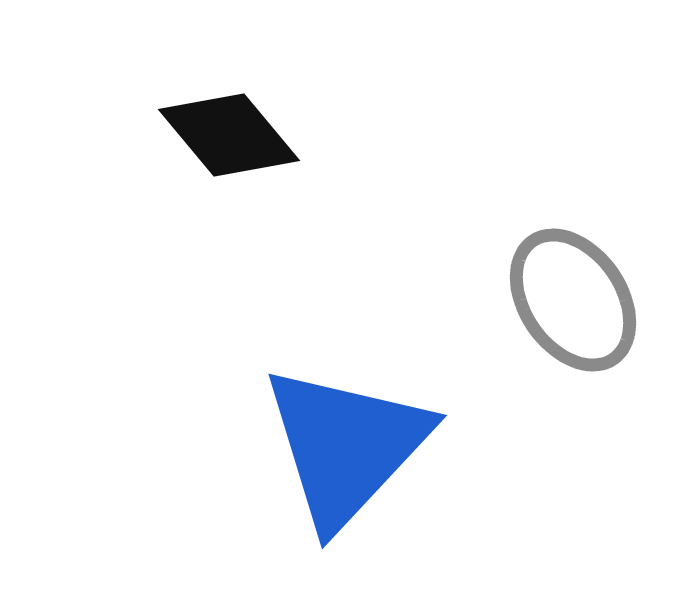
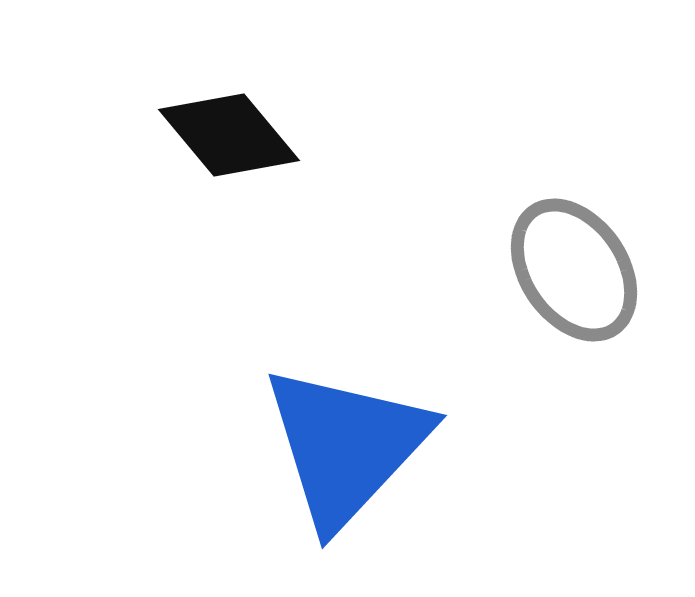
gray ellipse: moved 1 px right, 30 px up
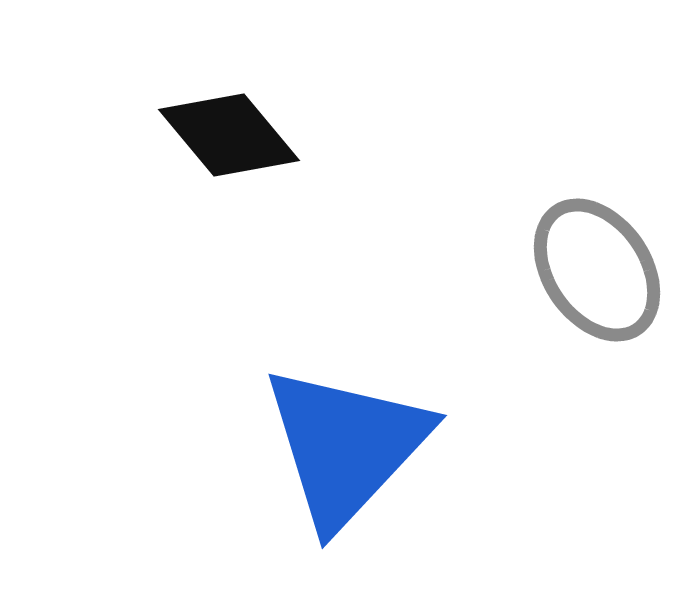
gray ellipse: moved 23 px right
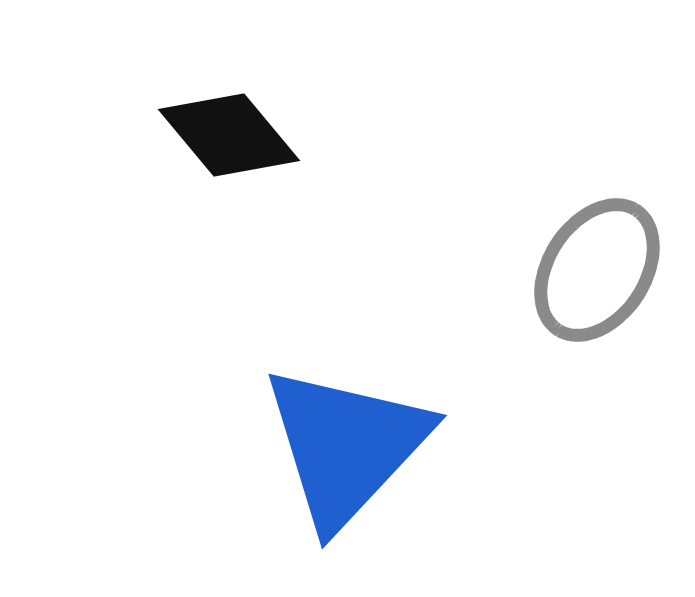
gray ellipse: rotated 67 degrees clockwise
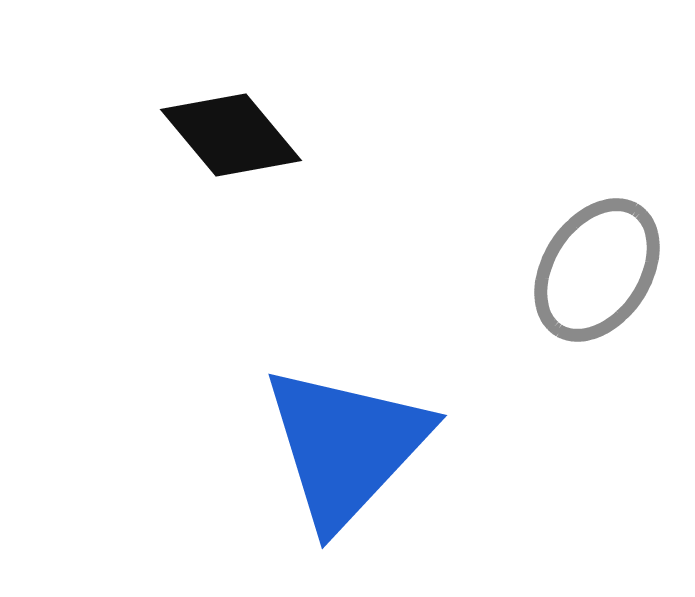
black diamond: moved 2 px right
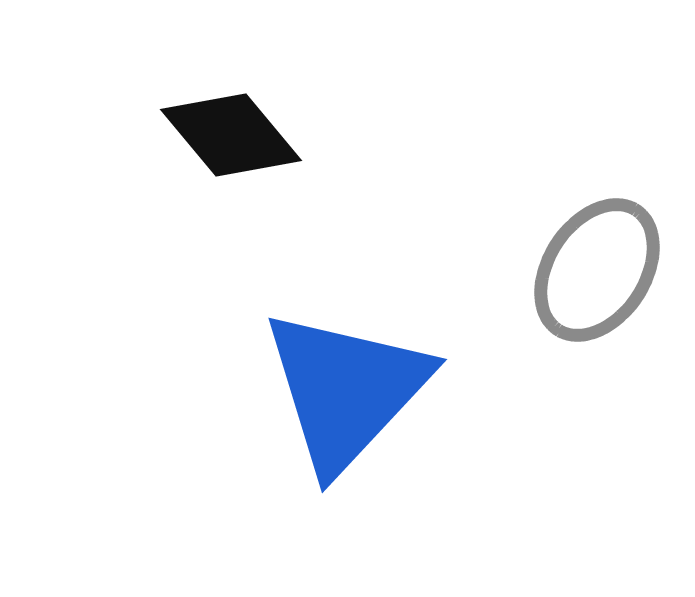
blue triangle: moved 56 px up
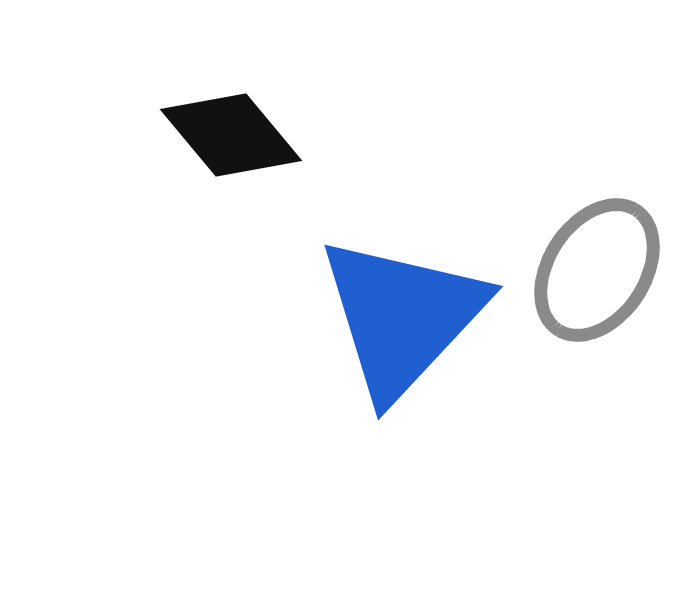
blue triangle: moved 56 px right, 73 px up
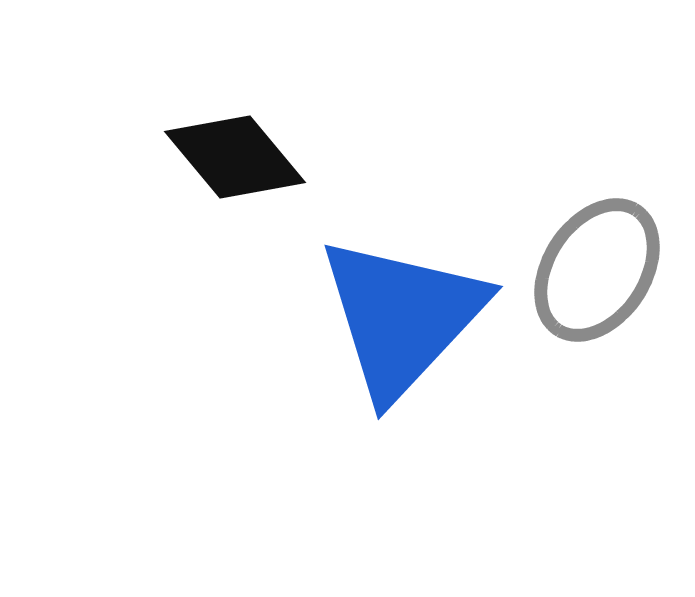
black diamond: moved 4 px right, 22 px down
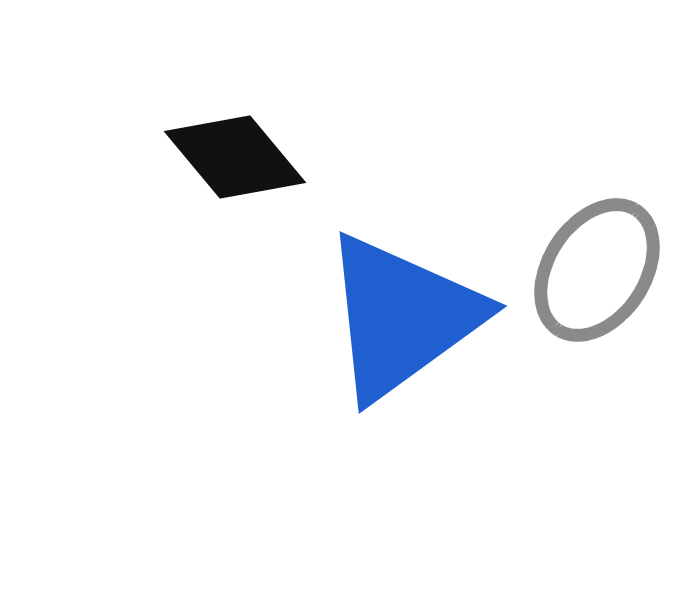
blue triangle: rotated 11 degrees clockwise
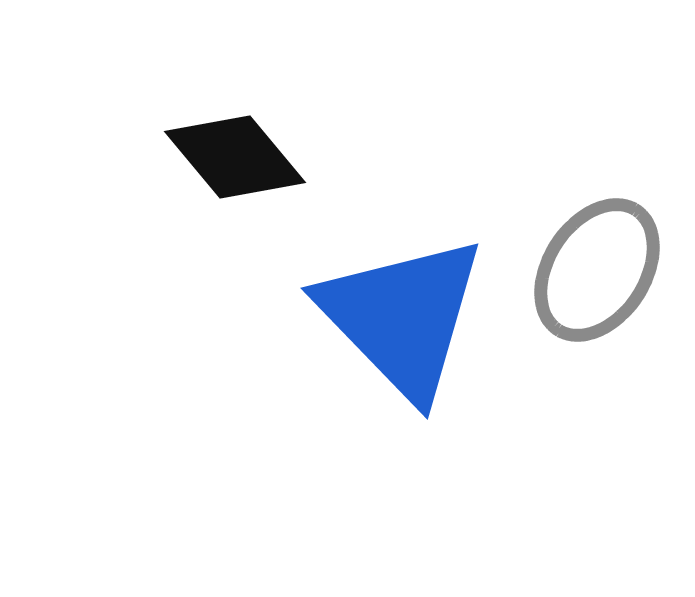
blue triangle: rotated 38 degrees counterclockwise
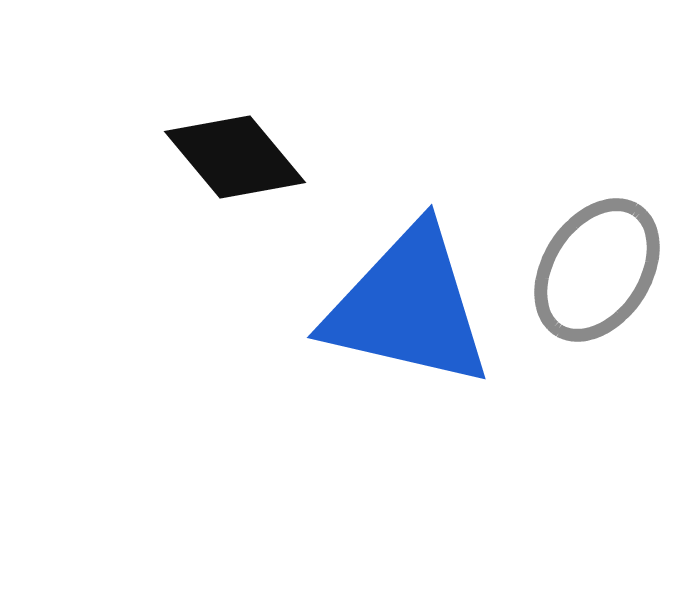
blue triangle: moved 6 px right, 10 px up; rotated 33 degrees counterclockwise
